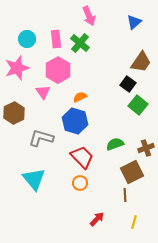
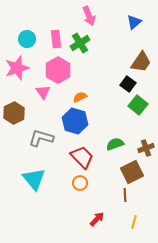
green cross: rotated 18 degrees clockwise
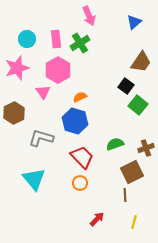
black square: moved 2 px left, 2 px down
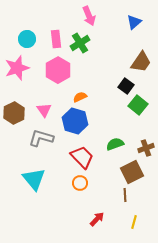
pink triangle: moved 1 px right, 18 px down
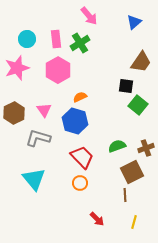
pink arrow: rotated 18 degrees counterclockwise
black square: rotated 28 degrees counterclockwise
gray L-shape: moved 3 px left
green semicircle: moved 2 px right, 2 px down
red arrow: rotated 91 degrees clockwise
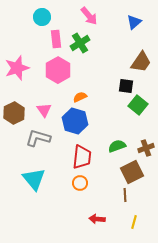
cyan circle: moved 15 px right, 22 px up
red trapezoid: rotated 50 degrees clockwise
red arrow: rotated 140 degrees clockwise
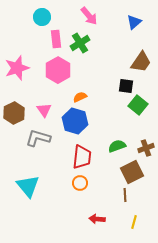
cyan triangle: moved 6 px left, 7 px down
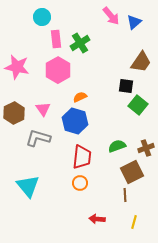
pink arrow: moved 22 px right
pink star: moved 1 px up; rotated 30 degrees clockwise
pink triangle: moved 1 px left, 1 px up
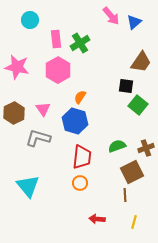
cyan circle: moved 12 px left, 3 px down
orange semicircle: rotated 32 degrees counterclockwise
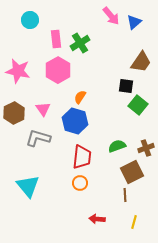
pink star: moved 1 px right, 4 px down
